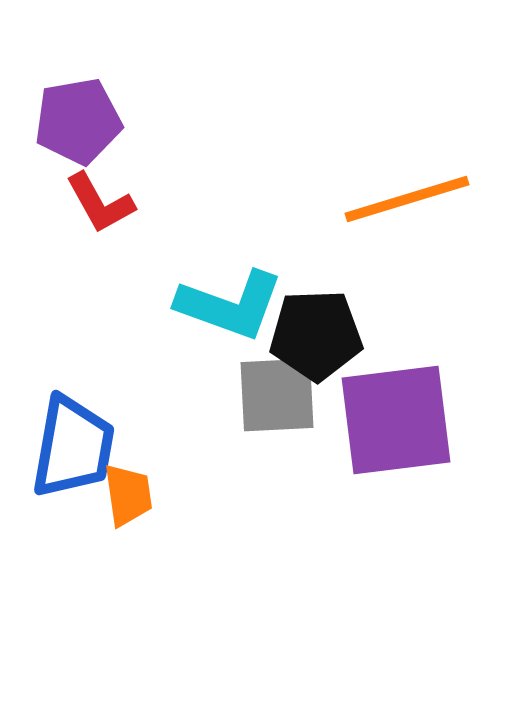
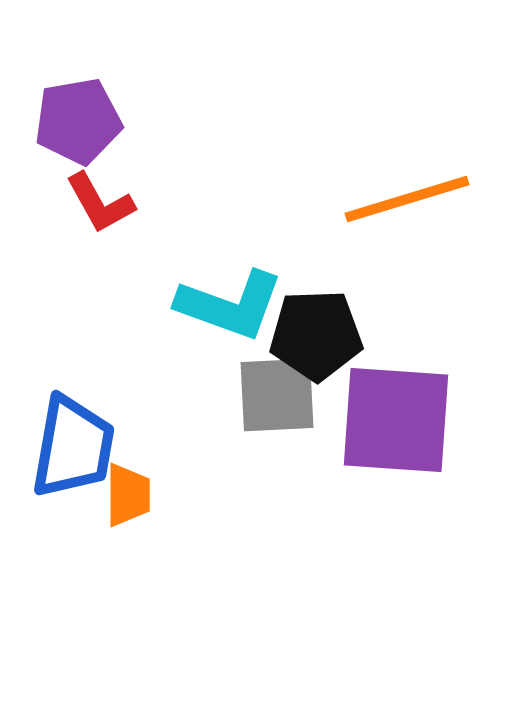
purple square: rotated 11 degrees clockwise
orange trapezoid: rotated 8 degrees clockwise
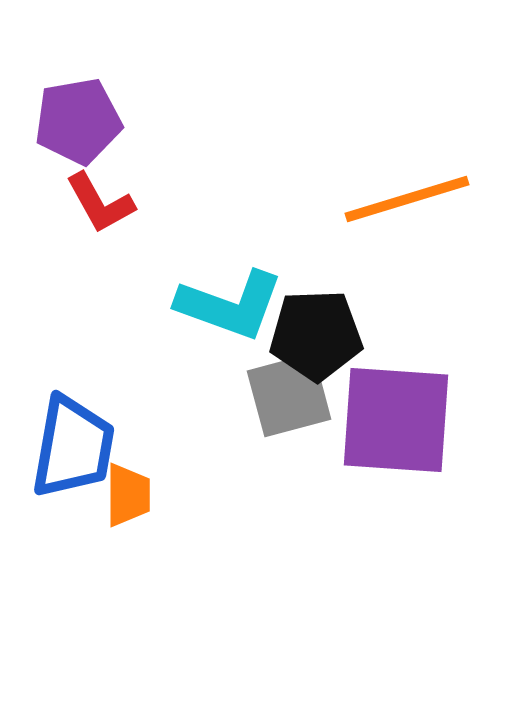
gray square: moved 12 px right; rotated 12 degrees counterclockwise
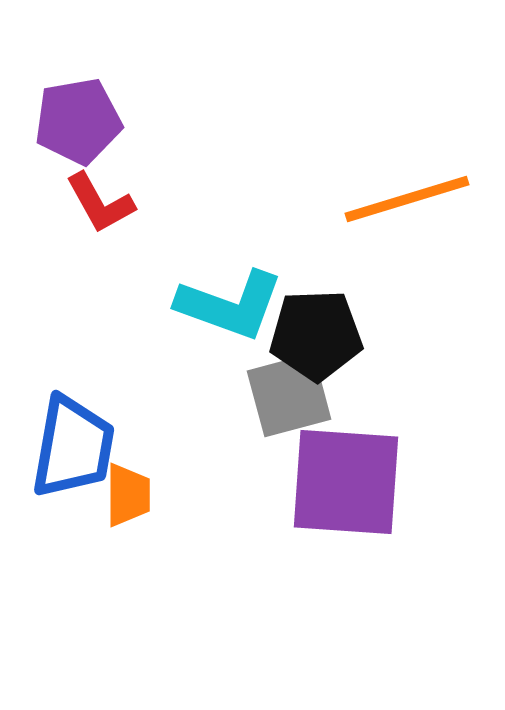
purple square: moved 50 px left, 62 px down
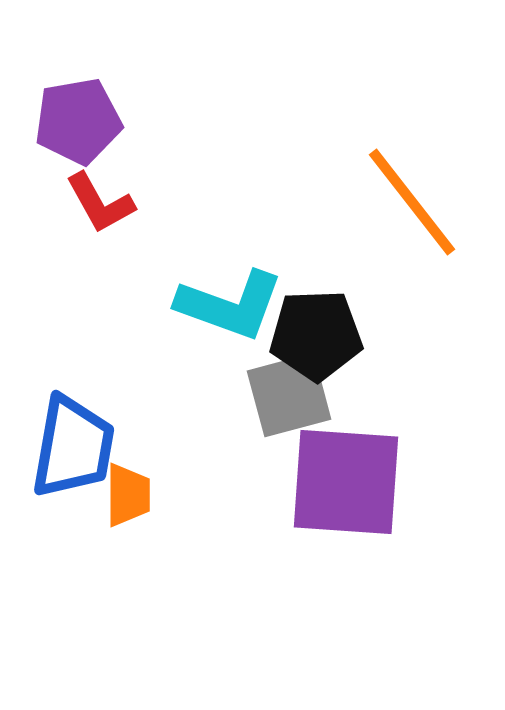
orange line: moved 5 px right, 3 px down; rotated 69 degrees clockwise
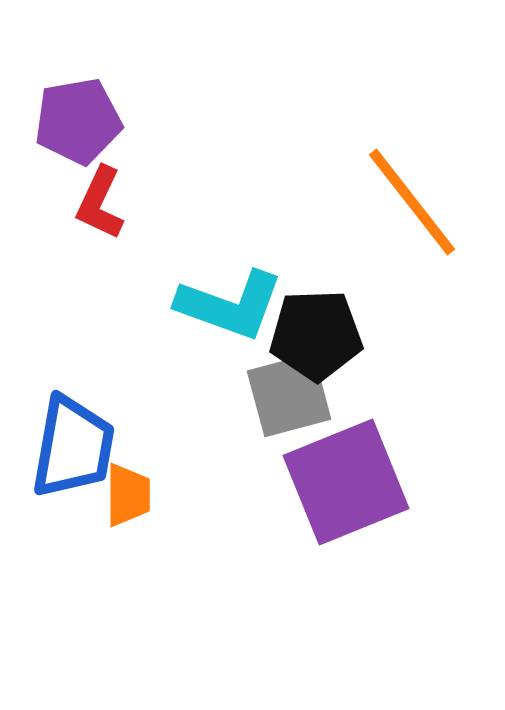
red L-shape: rotated 54 degrees clockwise
purple square: rotated 26 degrees counterclockwise
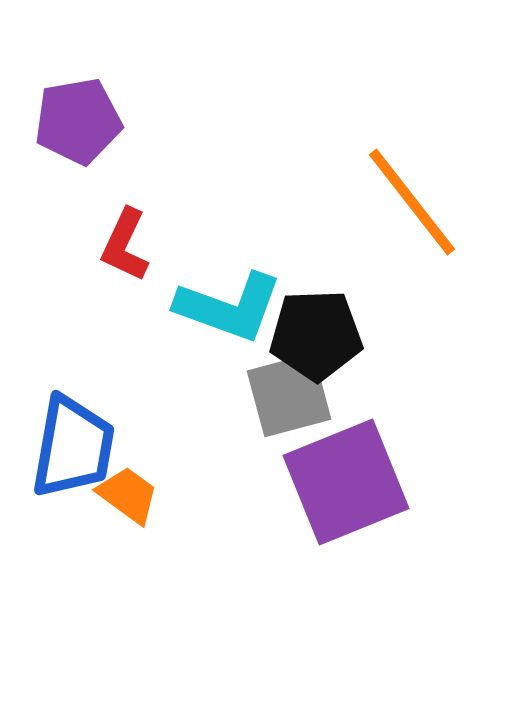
red L-shape: moved 25 px right, 42 px down
cyan L-shape: moved 1 px left, 2 px down
orange trapezoid: rotated 54 degrees counterclockwise
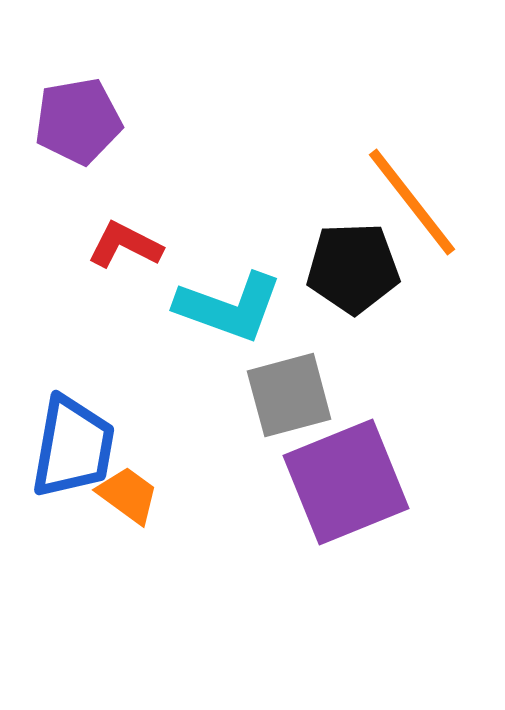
red L-shape: rotated 92 degrees clockwise
black pentagon: moved 37 px right, 67 px up
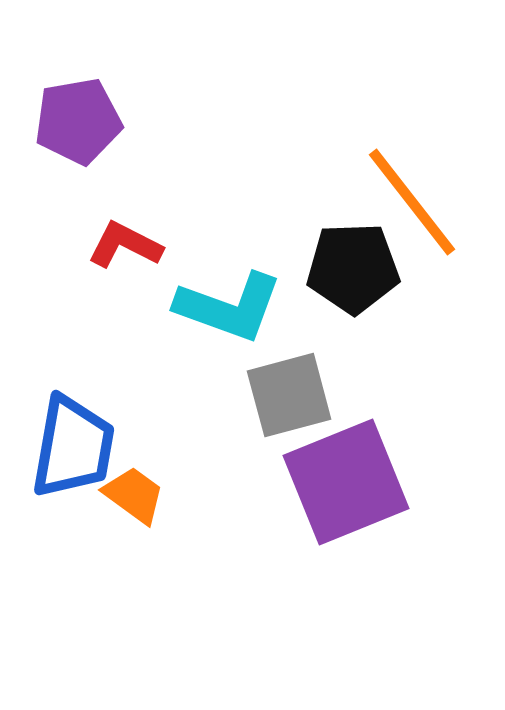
orange trapezoid: moved 6 px right
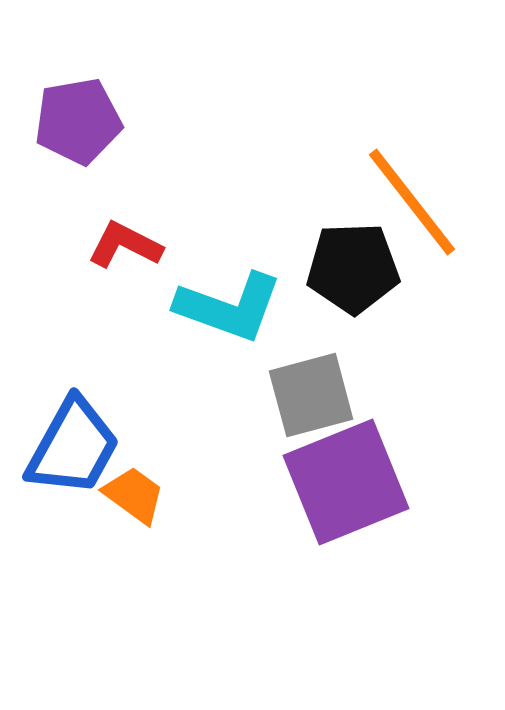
gray square: moved 22 px right
blue trapezoid: rotated 19 degrees clockwise
